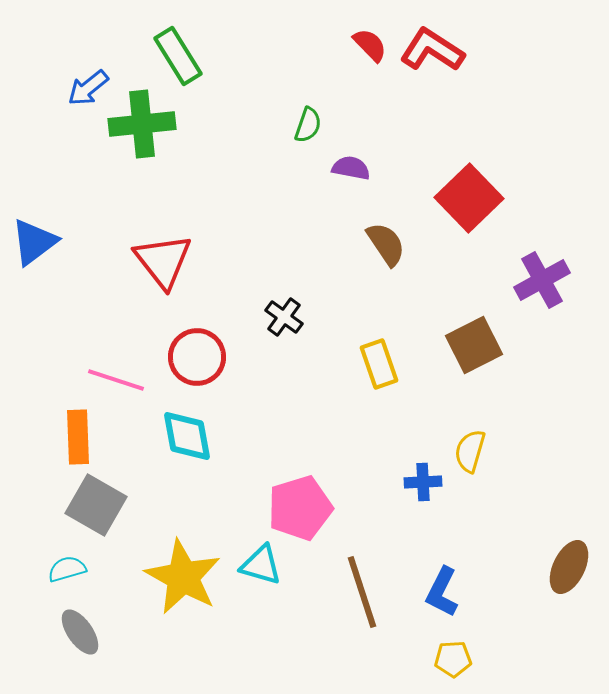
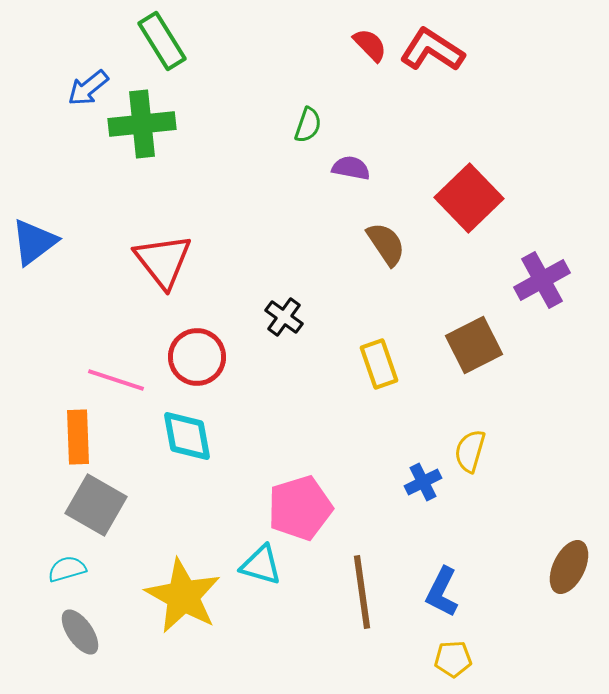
green rectangle: moved 16 px left, 15 px up
blue cross: rotated 24 degrees counterclockwise
yellow star: moved 19 px down
brown line: rotated 10 degrees clockwise
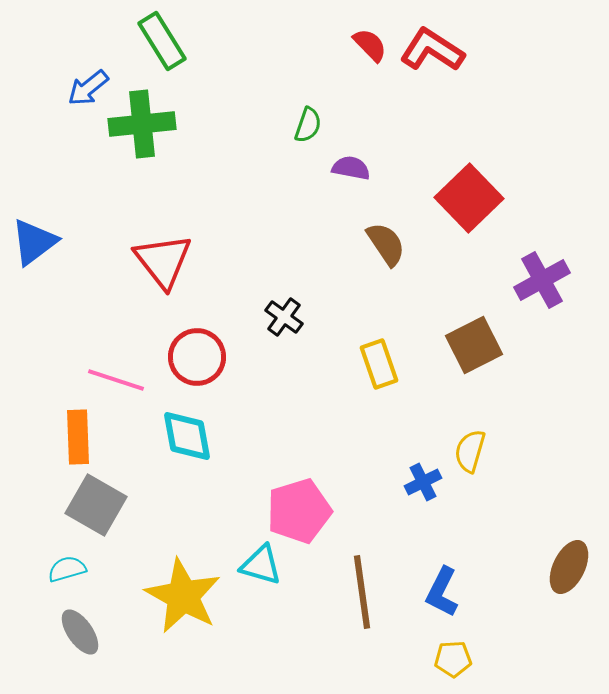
pink pentagon: moved 1 px left, 3 px down
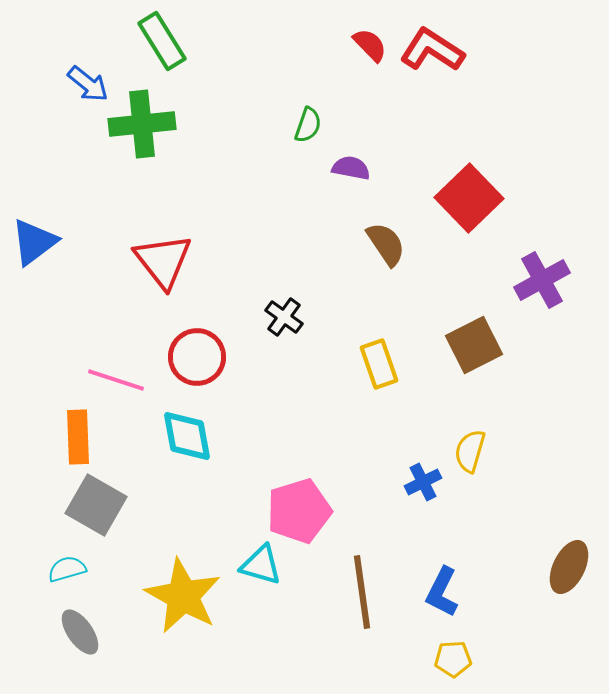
blue arrow: moved 4 px up; rotated 102 degrees counterclockwise
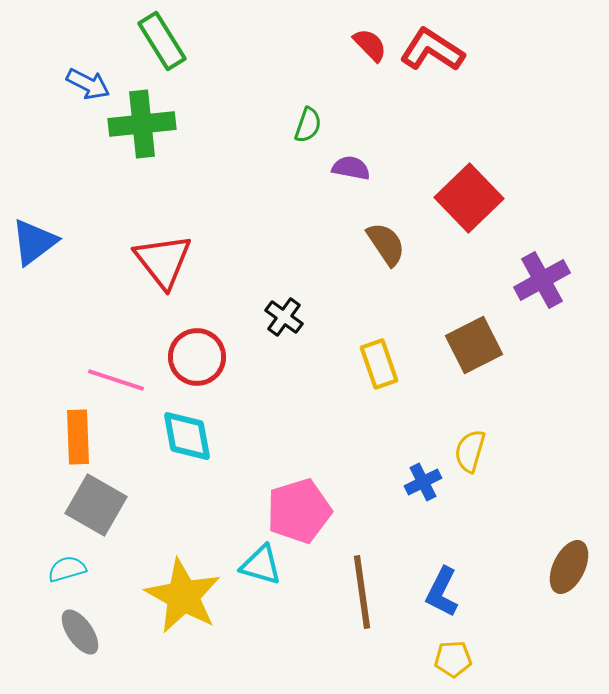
blue arrow: rotated 12 degrees counterclockwise
